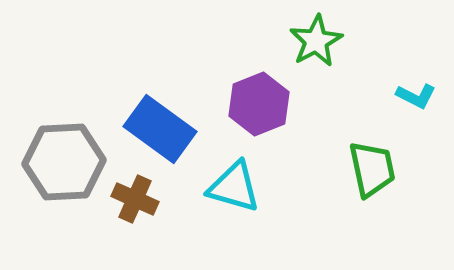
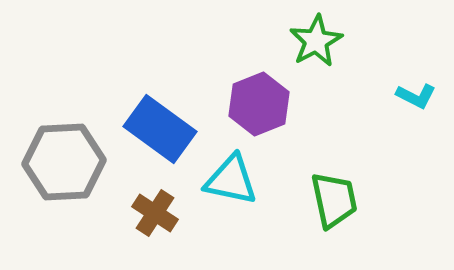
green trapezoid: moved 38 px left, 31 px down
cyan triangle: moved 3 px left, 7 px up; rotated 4 degrees counterclockwise
brown cross: moved 20 px right, 14 px down; rotated 9 degrees clockwise
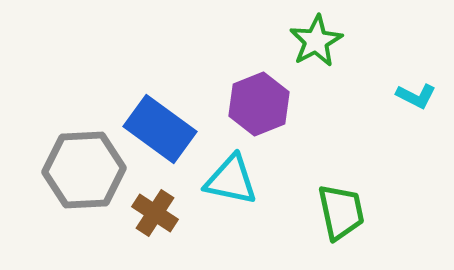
gray hexagon: moved 20 px right, 8 px down
green trapezoid: moved 7 px right, 12 px down
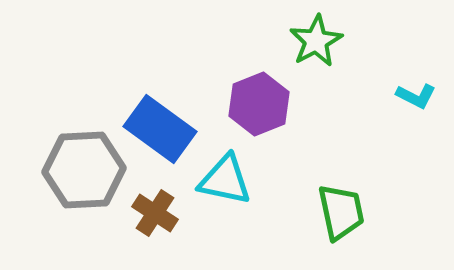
cyan triangle: moved 6 px left
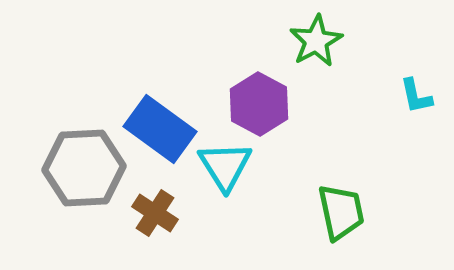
cyan L-shape: rotated 51 degrees clockwise
purple hexagon: rotated 10 degrees counterclockwise
gray hexagon: moved 2 px up
cyan triangle: moved 14 px up; rotated 46 degrees clockwise
